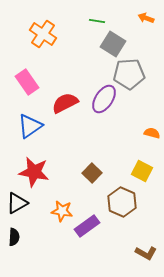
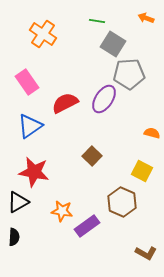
brown square: moved 17 px up
black triangle: moved 1 px right, 1 px up
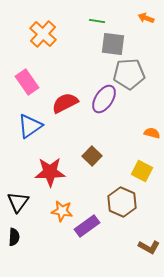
orange cross: rotated 8 degrees clockwise
gray square: rotated 25 degrees counterclockwise
red star: moved 16 px right; rotated 12 degrees counterclockwise
black triangle: rotated 25 degrees counterclockwise
brown L-shape: moved 3 px right, 6 px up
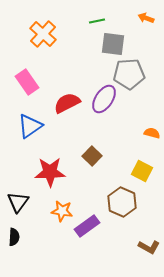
green line: rotated 21 degrees counterclockwise
red semicircle: moved 2 px right
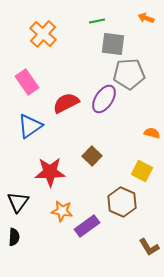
red semicircle: moved 1 px left
brown L-shape: rotated 30 degrees clockwise
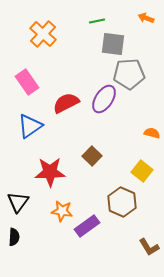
yellow square: rotated 10 degrees clockwise
